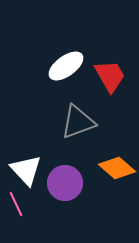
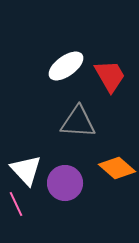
gray triangle: rotated 24 degrees clockwise
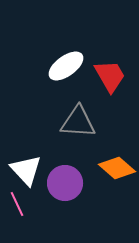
pink line: moved 1 px right
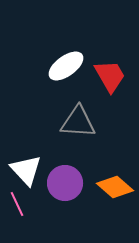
orange diamond: moved 2 px left, 19 px down
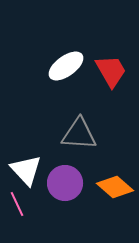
red trapezoid: moved 1 px right, 5 px up
gray triangle: moved 1 px right, 12 px down
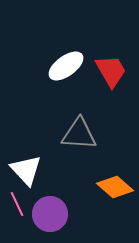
purple circle: moved 15 px left, 31 px down
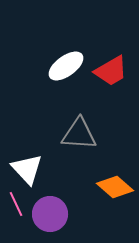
red trapezoid: rotated 90 degrees clockwise
white triangle: moved 1 px right, 1 px up
pink line: moved 1 px left
